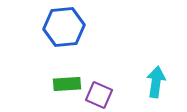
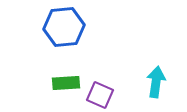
green rectangle: moved 1 px left, 1 px up
purple square: moved 1 px right
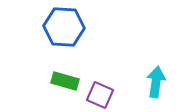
blue hexagon: rotated 9 degrees clockwise
green rectangle: moved 1 px left, 2 px up; rotated 20 degrees clockwise
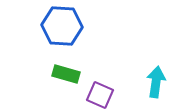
blue hexagon: moved 2 px left, 1 px up
green rectangle: moved 1 px right, 7 px up
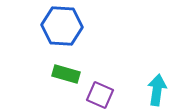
cyan arrow: moved 1 px right, 8 px down
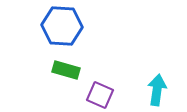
green rectangle: moved 4 px up
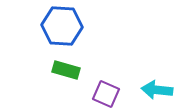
cyan arrow: rotated 92 degrees counterclockwise
purple square: moved 6 px right, 1 px up
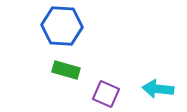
cyan arrow: moved 1 px right, 1 px up
